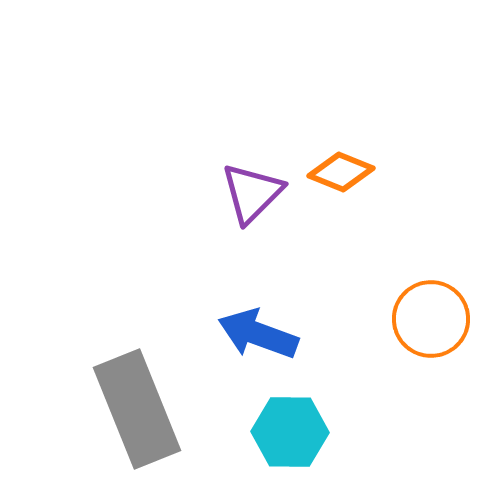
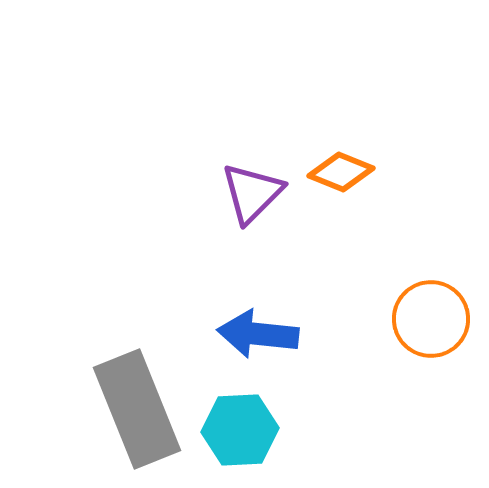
blue arrow: rotated 14 degrees counterclockwise
cyan hexagon: moved 50 px left, 2 px up; rotated 4 degrees counterclockwise
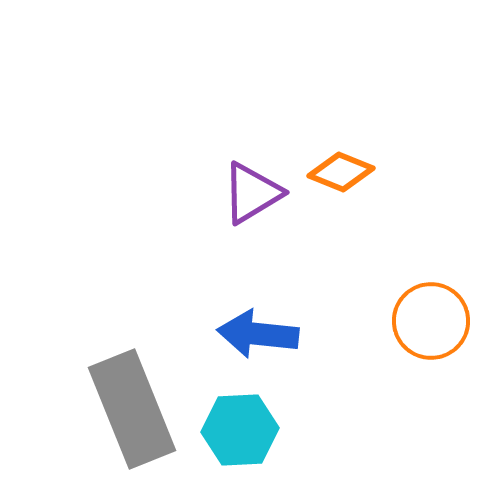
purple triangle: rotated 14 degrees clockwise
orange circle: moved 2 px down
gray rectangle: moved 5 px left
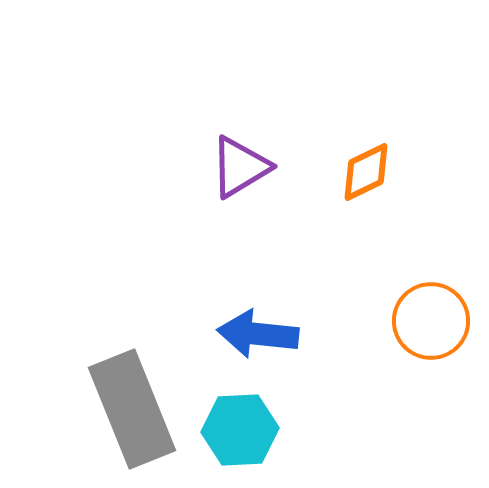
orange diamond: moved 25 px right; rotated 48 degrees counterclockwise
purple triangle: moved 12 px left, 26 px up
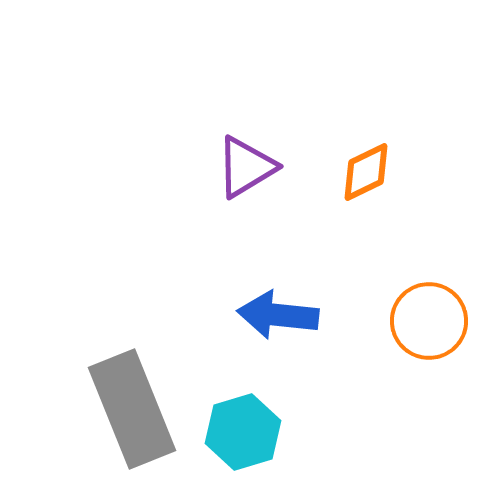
purple triangle: moved 6 px right
orange circle: moved 2 px left
blue arrow: moved 20 px right, 19 px up
cyan hexagon: moved 3 px right, 2 px down; rotated 14 degrees counterclockwise
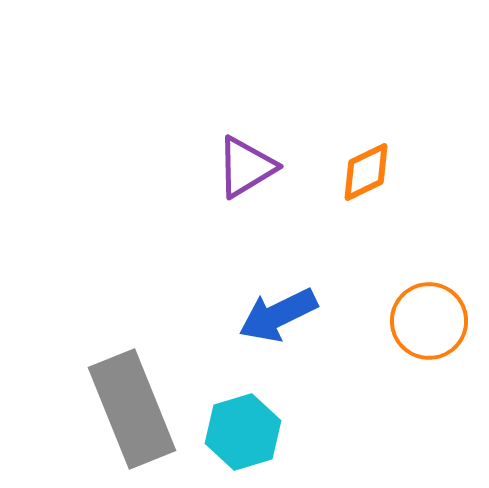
blue arrow: rotated 32 degrees counterclockwise
